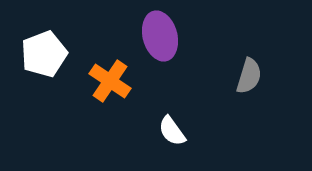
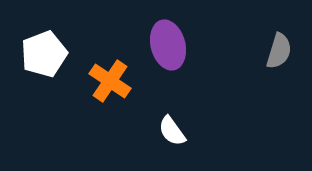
purple ellipse: moved 8 px right, 9 px down
gray semicircle: moved 30 px right, 25 px up
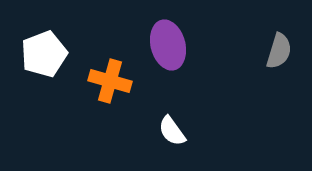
orange cross: rotated 18 degrees counterclockwise
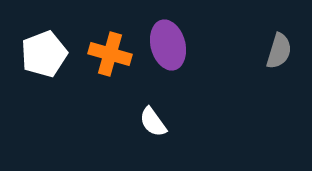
orange cross: moved 27 px up
white semicircle: moved 19 px left, 9 px up
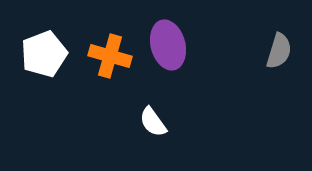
orange cross: moved 2 px down
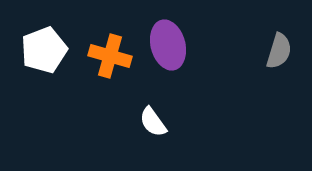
white pentagon: moved 4 px up
